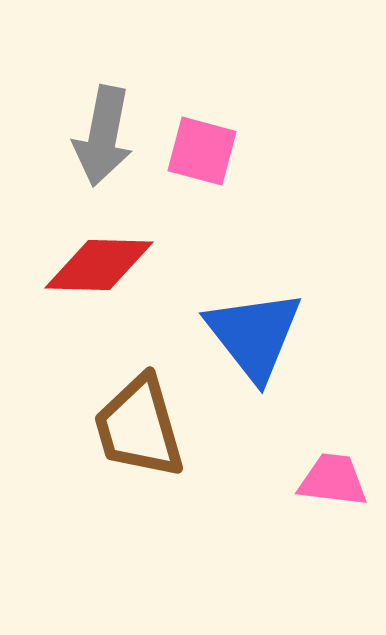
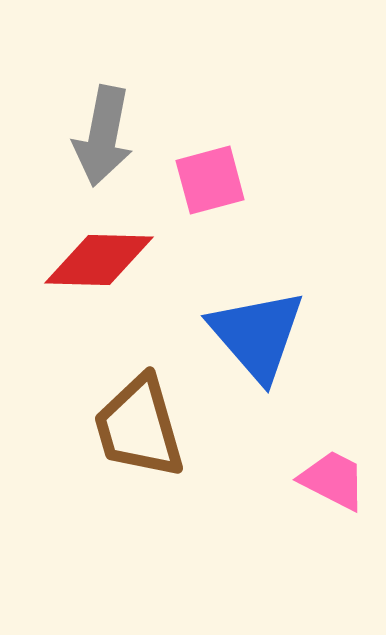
pink square: moved 8 px right, 29 px down; rotated 30 degrees counterclockwise
red diamond: moved 5 px up
blue triangle: moved 3 px right; rotated 3 degrees counterclockwise
pink trapezoid: rotated 20 degrees clockwise
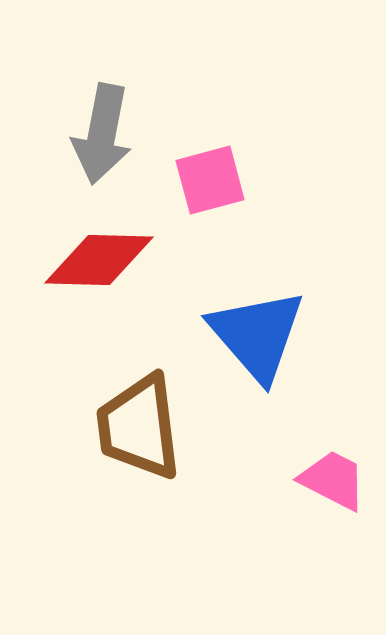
gray arrow: moved 1 px left, 2 px up
brown trapezoid: rotated 9 degrees clockwise
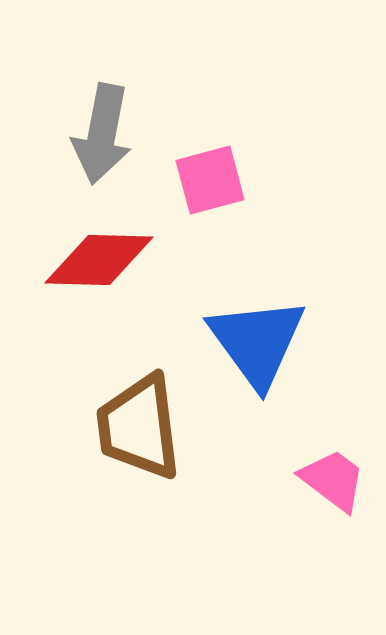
blue triangle: moved 7 px down; rotated 5 degrees clockwise
pink trapezoid: rotated 10 degrees clockwise
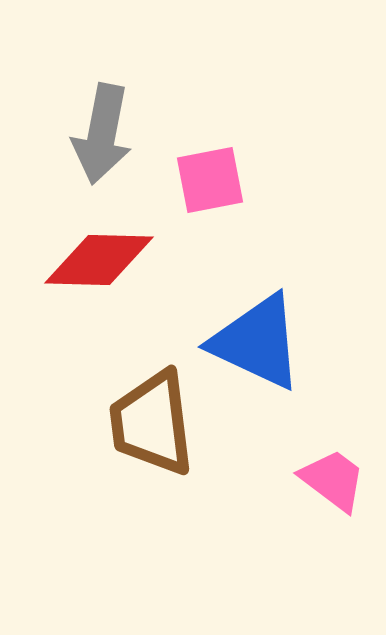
pink square: rotated 4 degrees clockwise
blue triangle: rotated 29 degrees counterclockwise
brown trapezoid: moved 13 px right, 4 px up
